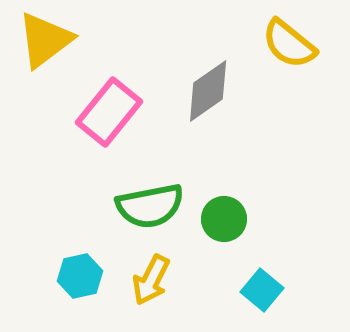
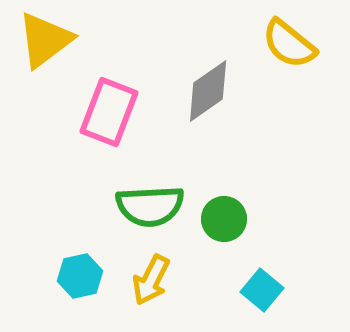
pink rectangle: rotated 18 degrees counterclockwise
green semicircle: rotated 8 degrees clockwise
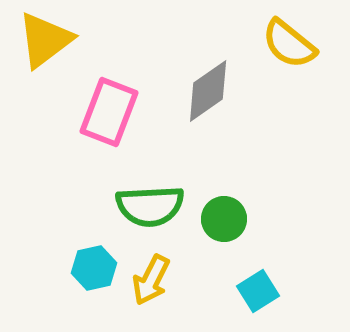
cyan hexagon: moved 14 px right, 8 px up
cyan square: moved 4 px left, 1 px down; rotated 18 degrees clockwise
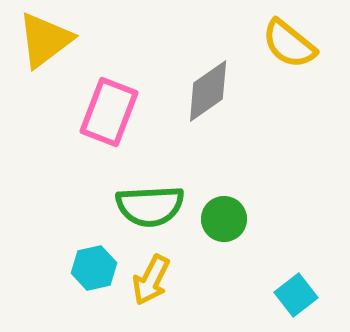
cyan square: moved 38 px right, 4 px down; rotated 6 degrees counterclockwise
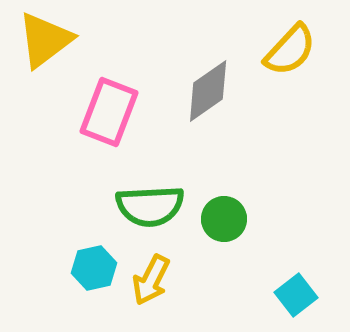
yellow semicircle: moved 1 px right, 6 px down; rotated 86 degrees counterclockwise
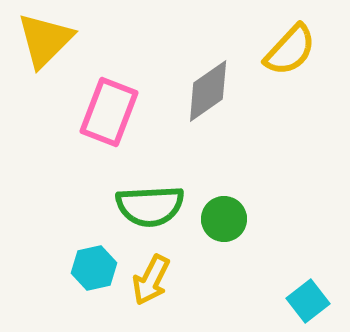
yellow triangle: rotated 8 degrees counterclockwise
cyan square: moved 12 px right, 6 px down
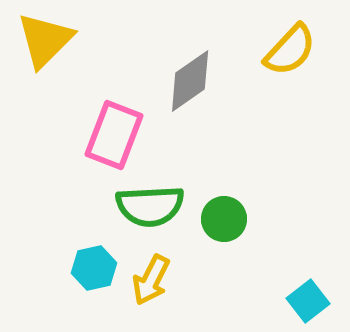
gray diamond: moved 18 px left, 10 px up
pink rectangle: moved 5 px right, 23 px down
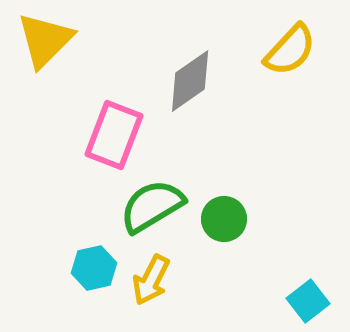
green semicircle: moved 2 px right; rotated 152 degrees clockwise
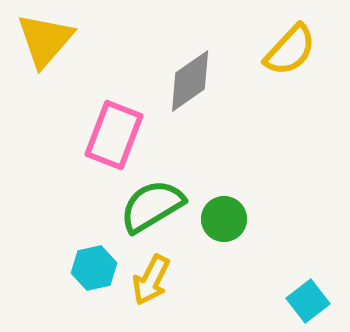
yellow triangle: rotated 4 degrees counterclockwise
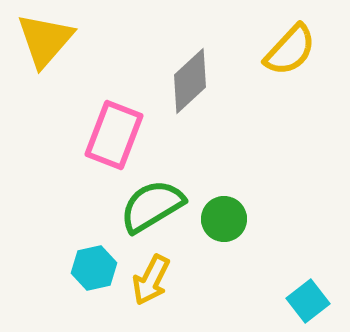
gray diamond: rotated 8 degrees counterclockwise
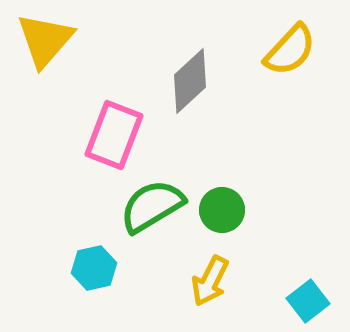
green circle: moved 2 px left, 9 px up
yellow arrow: moved 59 px right, 1 px down
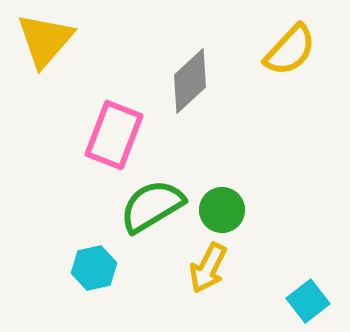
yellow arrow: moved 2 px left, 13 px up
